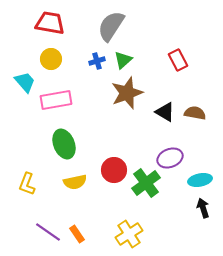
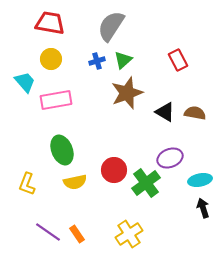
green ellipse: moved 2 px left, 6 px down
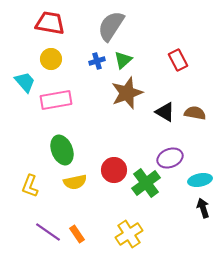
yellow L-shape: moved 3 px right, 2 px down
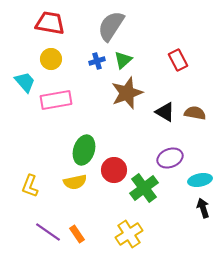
green ellipse: moved 22 px right; rotated 40 degrees clockwise
green cross: moved 2 px left, 5 px down
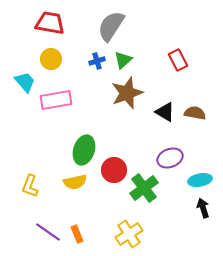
orange rectangle: rotated 12 degrees clockwise
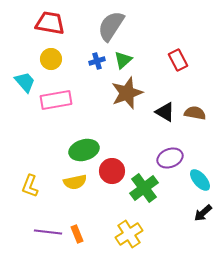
green ellipse: rotated 56 degrees clockwise
red circle: moved 2 px left, 1 px down
cyan ellipse: rotated 60 degrees clockwise
black arrow: moved 5 px down; rotated 114 degrees counterclockwise
purple line: rotated 28 degrees counterclockwise
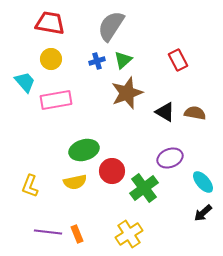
cyan ellipse: moved 3 px right, 2 px down
